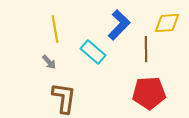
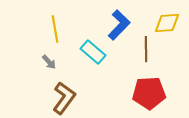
brown L-shape: rotated 28 degrees clockwise
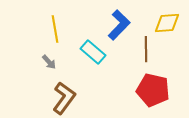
red pentagon: moved 4 px right, 3 px up; rotated 16 degrees clockwise
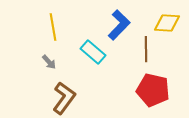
yellow diamond: rotated 8 degrees clockwise
yellow line: moved 2 px left, 2 px up
